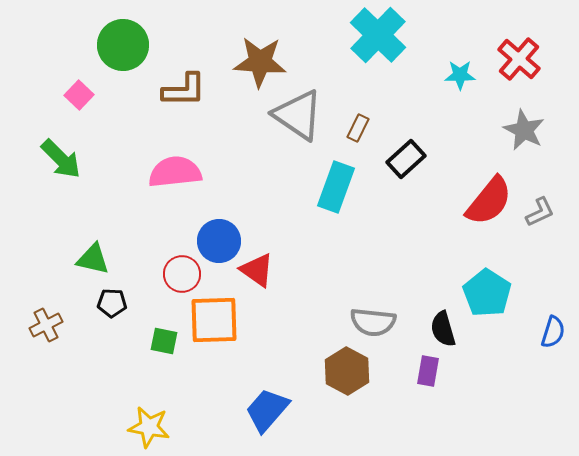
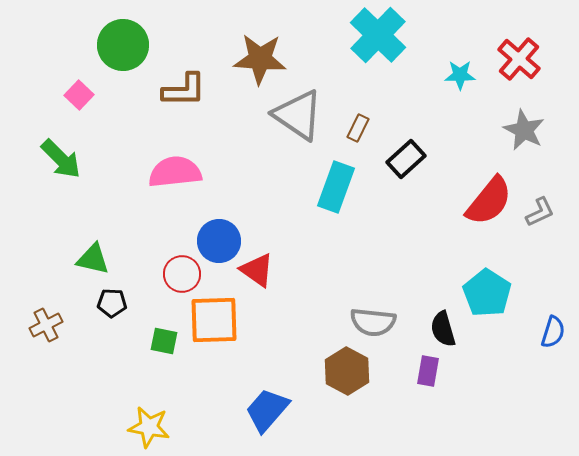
brown star: moved 3 px up
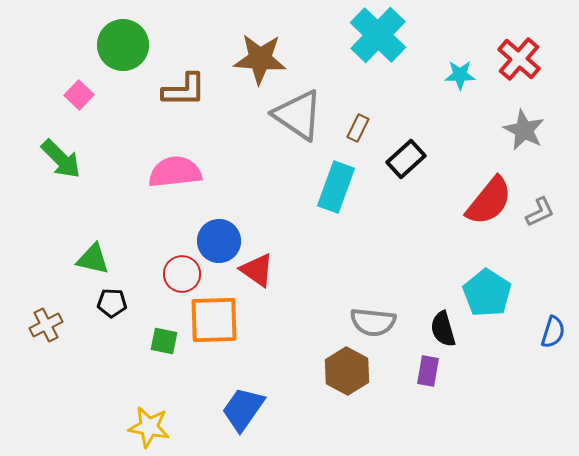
blue trapezoid: moved 24 px left, 1 px up; rotated 6 degrees counterclockwise
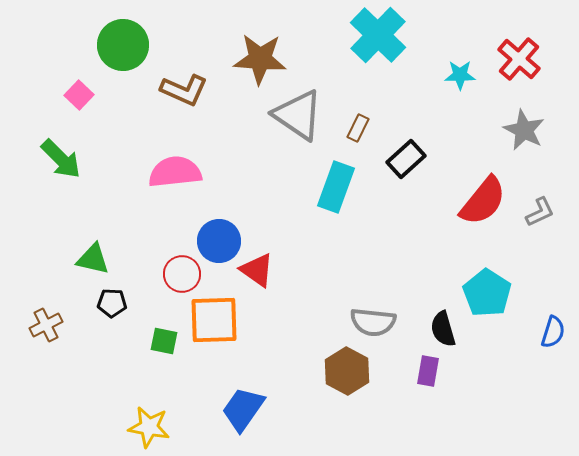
brown L-shape: rotated 24 degrees clockwise
red semicircle: moved 6 px left
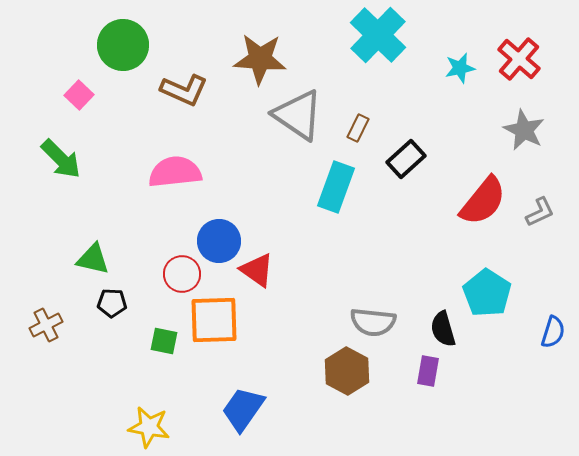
cyan star: moved 7 px up; rotated 12 degrees counterclockwise
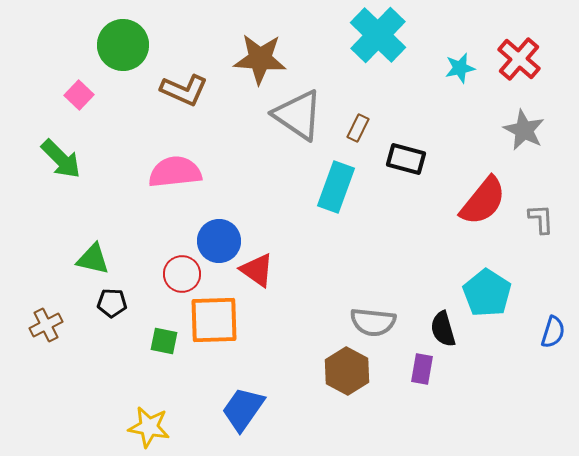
black rectangle: rotated 57 degrees clockwise
gray L-shape: moved 1 px right, 7 px down; rotated 68 degrees counterclockwise
purple rectangle: moved 6 px left, 2 px up
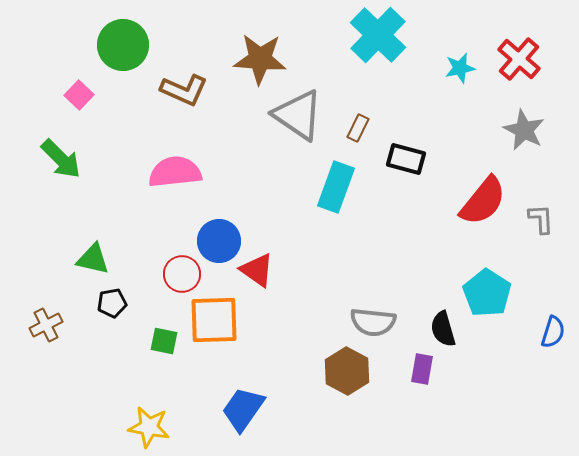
black pentagon: rotated 12 degrees counterclockwise
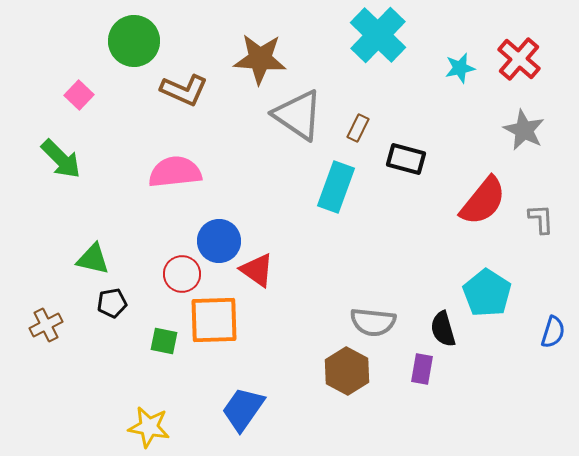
green circle: moved 11 px right, 4 px up
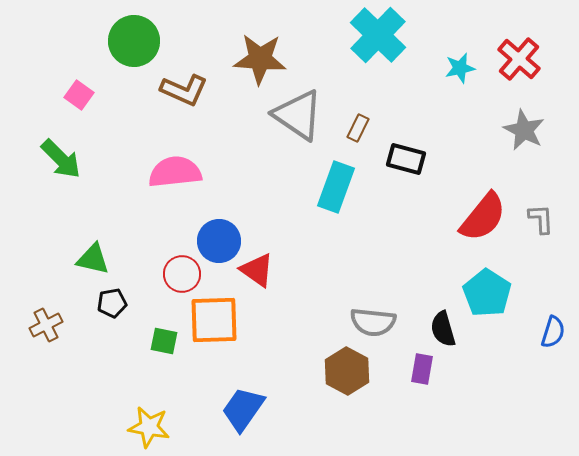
pink square: rotated 8 degrees counterclockwise
red semicircle: moved 16 px down
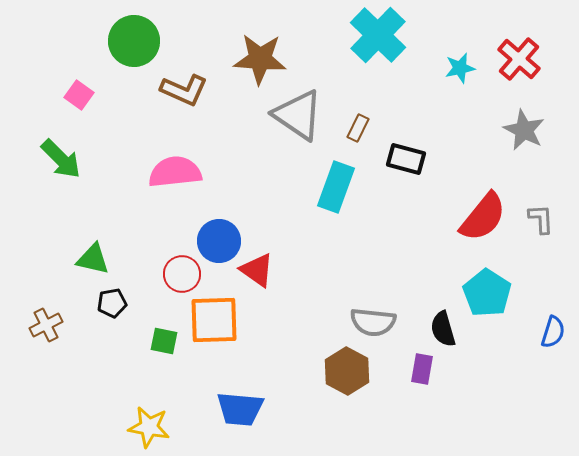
blue trapezoid: moved 3 px left; rotated 120 degrees counterclockwise
